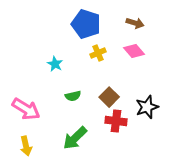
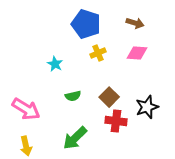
pink diamond: moved 3 px right, 2 px down; rotated 45 degrees counterclockwise
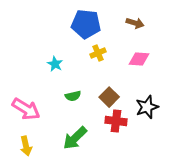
blue pentagon: rotated 12 degrees counterclockwise
pink diamond: moved 2 px right, 6 px down
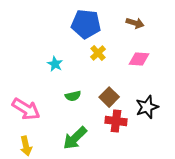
yellow cross: rotated 21 degrees counterclockwise
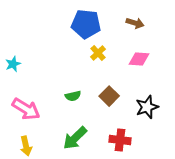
cyan star: moved 42 px left; rotated 21 degrees clockwise
brown square: moved 1 px up
red cross: moved 4 px right, 19 px down
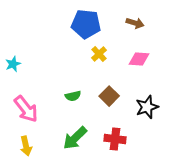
yellow cross: moved 1 px right, 1 px down
pink arrow: rotated 20 degrees clockwise
red cross: moved 5 px left, 1 px up
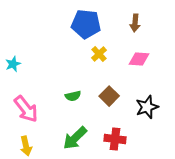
brown arrow: rotated 78 degrees clockwise
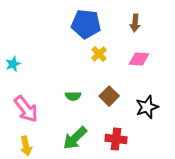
green semicircle: rotated 14 degrees clockwise
red cross: moved 1 px right
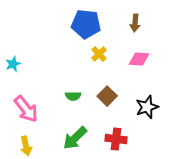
brown square: moved 2 px left
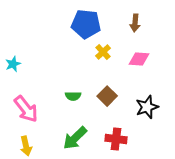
yellow cross: moved 4 px right, 2 px up
